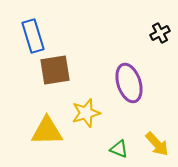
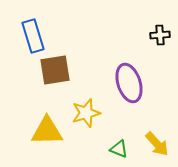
black cross: moved 2 px down; rotated 24 degrees clockwise
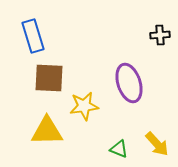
brown square: moved 6 px left, 8 px down; rotated 12 degrees clockwise
yellow star: moved 2 px left, 7 px up; rotated 8 degrees clockwise
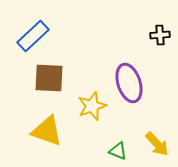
blue rectangle: rotated 64 degrees clockwise
yellow star: moved 8 px right; rotated 12 degrees counterclockwise
yellow triangle: rotated 20 degrees clockwise
green triangle: moved 1 px left, 2 px down
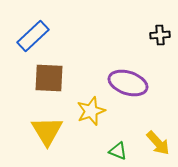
purple ellipse: moved 1 px left; rotated 54 degrees counterclockwise
yellow star: moved 1 px left, 5 px down
yellow triangle: rotated 40 degrees clockwise
yellow arrow: moved 1 px right, 1 px up
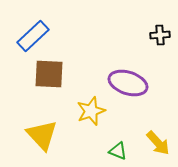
brown square: moved 4 px up
yellow triangle: moved 5 px left, 4 px down; rotated 12 degrees counterclockwise
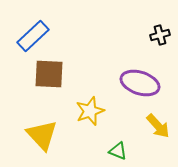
black cross: rotated 12 degrees counterclockwise
purple ellipse: moved 12 px right
yellow star: moved 1 px left
yellow arrow: moved 17 px up
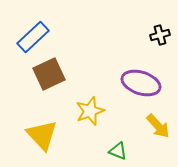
blue rectangle: moved 1 px down
brown square: rotated 28 degrees counterclockwise
purple ellipse: moved 1 px right
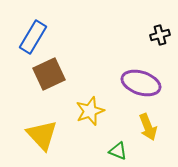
blue rectangle: rotated 16 degrees counterclockwise
yellow arrow: moved 10 px left, 1 px down; rotated 20 degrees clockwise
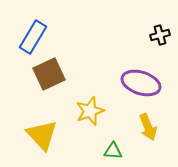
green triangle: moved 5 px left; rotated 18 degrees counterclockwise
